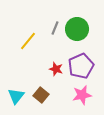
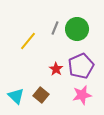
red star: rotated 16 degrees clockwise
cyan triangle: rotated 24 degrees counterclockwise
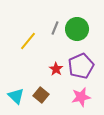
pink star: moved 1 px left, 2 px down
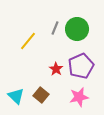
pink star: moved 2 px left
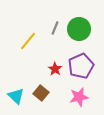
green circle: moved 2 px right
red star: moved 1 px left
brown square: moved 2 px up
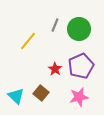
gray line: moved 3 px up
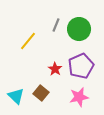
gray line: moved 1 px right
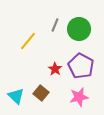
gray line: moved 1 px left
purple pentagon: rotated 20 degrees counterclockwise
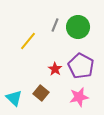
green circle: moved 1 px left, 2 px up
cyan triangle: moved 2 px left, 2 px down
